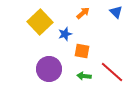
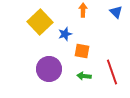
orange arrow: moved 3 px up; rotated 48 degrees counterclockwise
red line: rotated 30 degrees clockwise
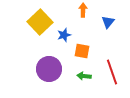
blue triangle: moved 8 px left, 10 px down; rotated 24 degrees clockwise
blue star: moved 1 px left, 1 px down
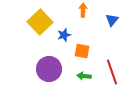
blue triangle: moved 4 px right, 2 px up
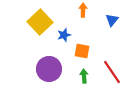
red line: rotated 15 degrees counterclockwise
green arrow: rotated 80 degrees clockwise
